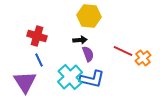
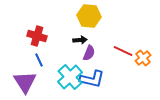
purple semicircle: moved 1 px right, 1 px up; rotated 42 degrees clockwise
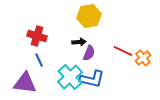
yellow hexagon: rotated 15 degrees counterclockwise
black arrow: moved 1 px left, 2 px down
purple triangle: moved 1 px down; rotated 50 degrees counterclockwise
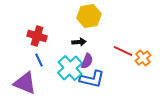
purple semicircle: moved 2 px left, 8 px down
cyan cross: moved 9 px up
purple triangle: rotated 15 degrees clockwise
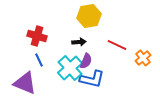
red line: moved 6 px left, 6 px up
purple semicircle: moved 1 px left
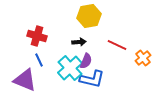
purple triangle: moved 3 px up
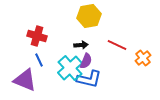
black arrow: moved 2 px right, 3 px down
blue L-shape: moved 3 px left
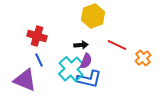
yellow hexagon: moved 4 px right; rotated 10 degrees counterclockwise
cyan cross: moved 1 px right, 1 px down
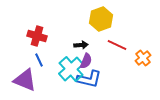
yellow hexagon: moved 8 px right, 3 px down
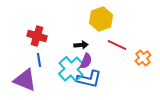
blue line: rotated 16 degrees clockwise
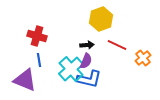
black arrow: moved 6 px right
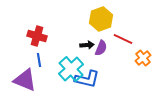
red line: moved 6 px right, 6 px up
purple semicircle: moved 15 px right, 13 px up
blue L-shape: moved 2 px left
